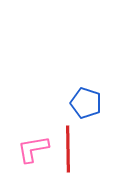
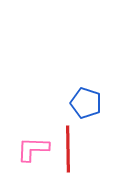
pink L-shape: rotated 12 degrees clockwise
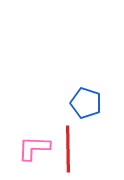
pink L-shape: moved 1 px right, 1 px up
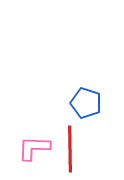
red line: moved 2 px right
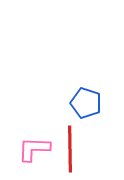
pink L-shape: moved 1 px down
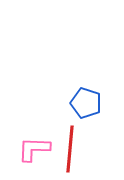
red line: rotated 6 degrees clockwise
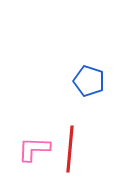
blue pentagon: moved 3 px right, 22 px up
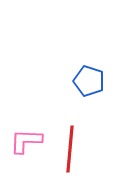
pink L-shape: moved 8 px left, 8 px up
